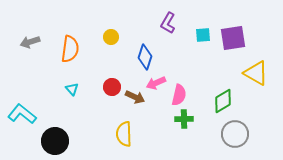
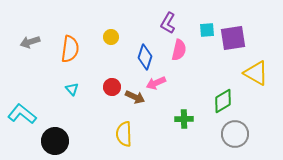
cyan square: moved 4 px right, 5 px up
pink semicircle: moved 45 px up
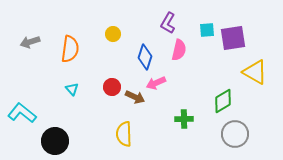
yellow circle: moved 2 px right, 3 px up
yellow triangle: moved 1 px left, 1 px up
cyan L-shape: moved 1 px up
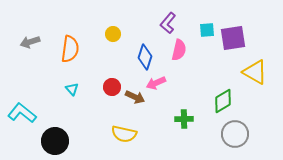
purple L-shape: rotated 10 degrees clockwise
yellow semicircle: rotated 75 degrees counterclockwise
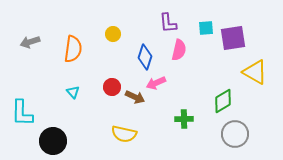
purple L-shape: rotated 45 degrees counterclockwise
cyan square: moved 1 px left, 2 px up
orange semicircle: moved 3 px right
cyan triangle: moved 1 px right, 3 px down
cyan L-shape: rotated 128 degrees counterclockwise
black circle: moved 2 px left
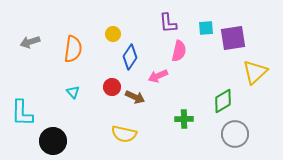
pink semicircle: moved 1 px down
blue diamond: moved 15 px left; rotated 15 degrees clockwise
yellow triangle: rotated 48 degrees clockwise
pink arrow: moved 2 px right, 7 px up
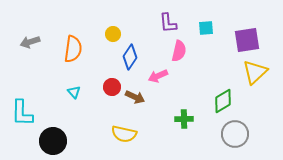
purple square: moved 14 px right, 2 px down
cyan triangle: moved 1 px right
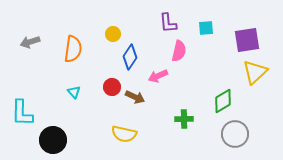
black circle: moved 1 px up
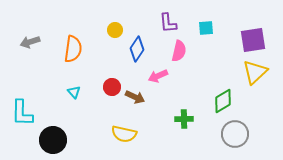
yellow circle: moved 2 px right, 4 px up
purple square: moved 6 px right
blue diamond: moved 7 px right, 8 px up
